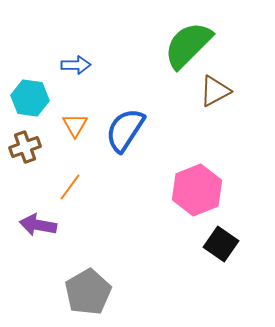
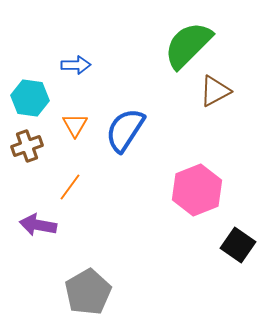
brown cross: moved 2 px right, 1 px up
black square: moved 17 px right, 1 px down
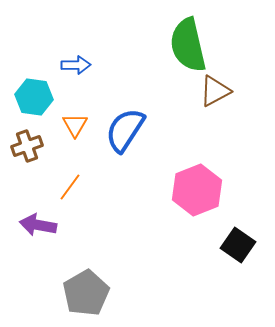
green semicircle: rotated 58 degrees counterclockwise
cyan hexagon: moved 4 px right, 1 px up
gray pentagon: moved 2 px left, 1 px down
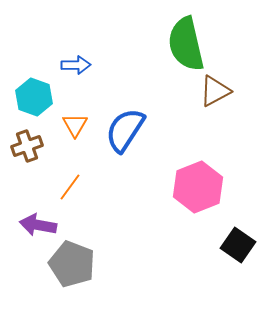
green semicircle: moved 2 px left, 1 px up
cyan hexagon: rotated 12 degrees clockwise
pink hexagon: moved 1 px right, 3 px up
gray pentagon: moved 14 px left, 29 px up; rotated 21 degrees counterclockwise
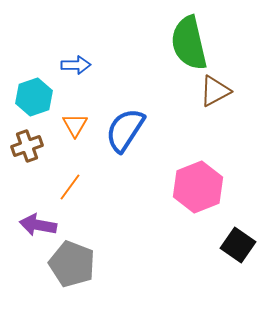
green semicircle: moved 3 px right, 1 px up
cyan hexagon: rotated 21 degrees clockwise
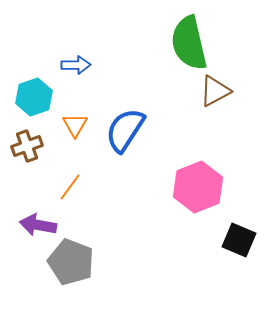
black square: moved 1 px right, 5 px up; rotated 12 degrees counterclockwise
gray pentagon: moved 1 px left, 2 px up
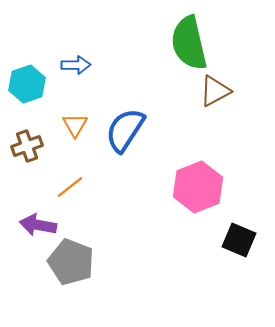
cyan hexagon: moved 7 px left, 13 px up
orange line: rotated 16 degrees clockwise
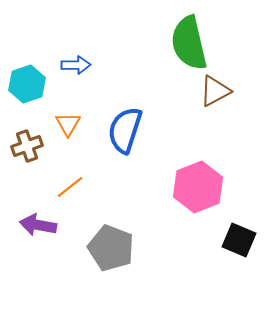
orange triangle: moved 7 px left, 1 px up
blue semicircle: rotated 15 degrees counterclockwise
gray pentagon: moved 40 px right, 14 px up
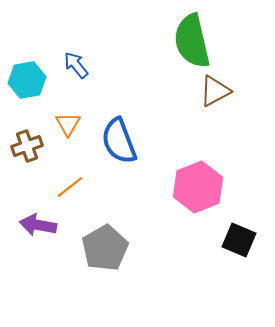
green semicircle: moved 3 px right, 2 px up
blue arrow: rotated 128 degrees counterclockwise
cyan hexagon: moved 4 px up; rotated 9 degrees clockwise
blue semicircle: moved 6 px left, 11 px down; rotated 39 degrees counterclockwise
gray pentagon: moved 6 px left; rotated 21 degrees clockwise
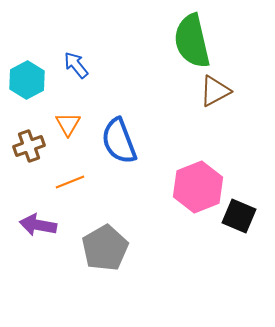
cyan hexagon: rotated 18 degrees counterclockwise
brown cross: moved 2 px right
orange line: moved 5 px up; rotated 16 degrees clockwise
black square: moved 24 px up
